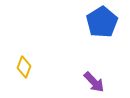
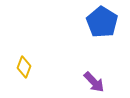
blue pentagon: rotated 8 degrees counterclockwise
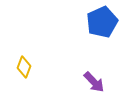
blue pentagon: rotated 16 degrees clockwise
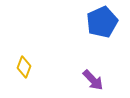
purple arrow: moved 1 px left, 2 px up
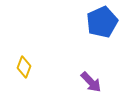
purple arrow: moved 2 px left, 2 px down
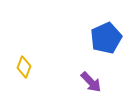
blue pentagon: moved 4 px right, 16 px down
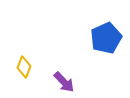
purple arrow: moved 27 px left
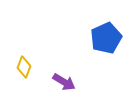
purple arrow: rotated 15 degrees counterclockwise
